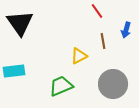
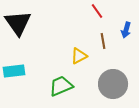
black triangle: moved 2 px left
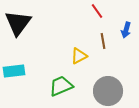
black triangle: rotated 12 degrees clockwise
gray circle: moved 5 px left, 7 px down
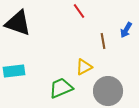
red line: moved 18 px left
black triangle: rotated 48 degrees counterclockwise
blue arrow: rotated 14 degrees clockwise
yellow triangle: moved 5 px right, 11 px down
green trapezoid: moved 2 px down
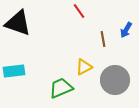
brown line: moved 2 px up
gray circle: moved 7 px right, 11 px up
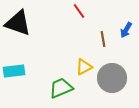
gray circle: moved 3 px left, 2 px up
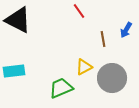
black triangle: moved 3 px up; rotated 8 degrees clockwise
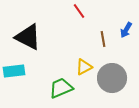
black triangle: moved 10 px right, 17 px down
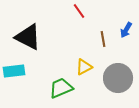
gray circle: moved 6 px right
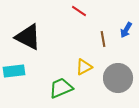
red line: rotated 21 degrees counterclockwise
